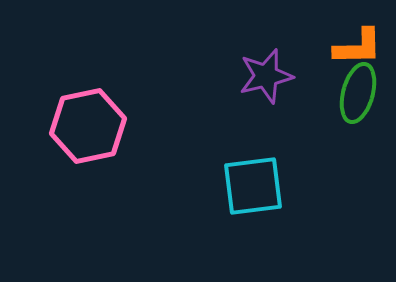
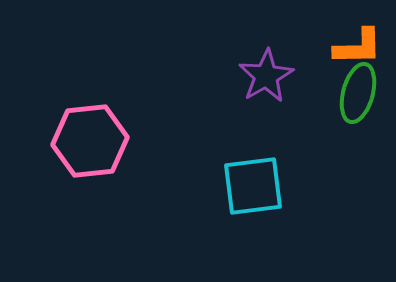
purple star: rotated 16 degrees counterclockwise
pink hexagon: moved 2 px right, 15 px down; rotated 6 degrees clockwise
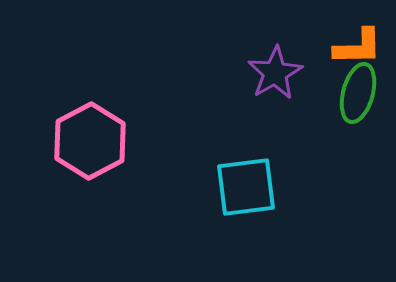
purple star: moved 9 px right, 3 px up
pink hexagon: rotated 22 degrees counterclockwise
cyan square: moved 7 px left, 1 px down
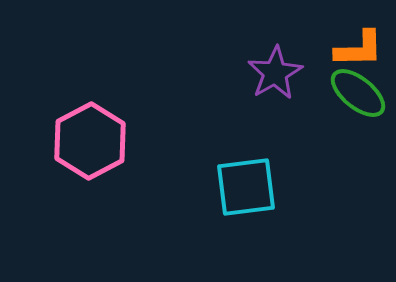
orange L-shape: moved 1 px right, 2 px down
green ellipse: rotated 66 degrees counterclockwise
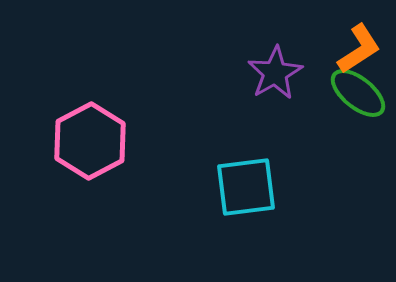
orange L-shape: rotated 32 degrees counterclockwise
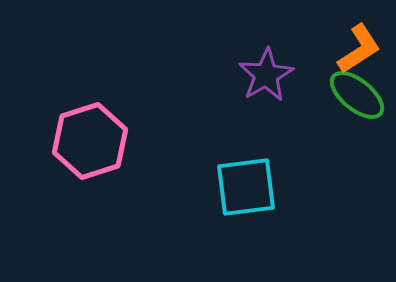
purple star: moved 9 px left, 2 px down
green ellipse: moved 1 px left, 2 px down
pink hexagon: rotated 10 degrees clockwise
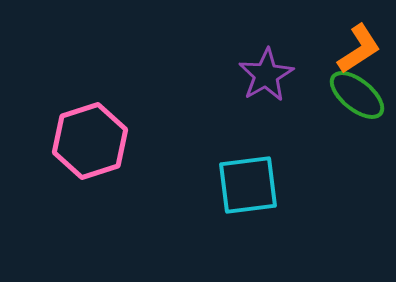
cyan square: moved 2 px right, 2 px up
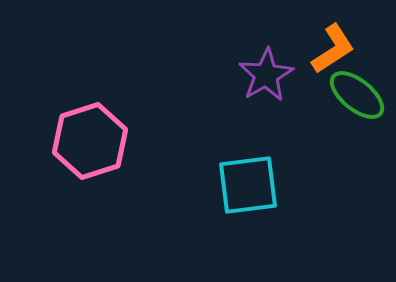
orange L-shape: moved 26 px left
